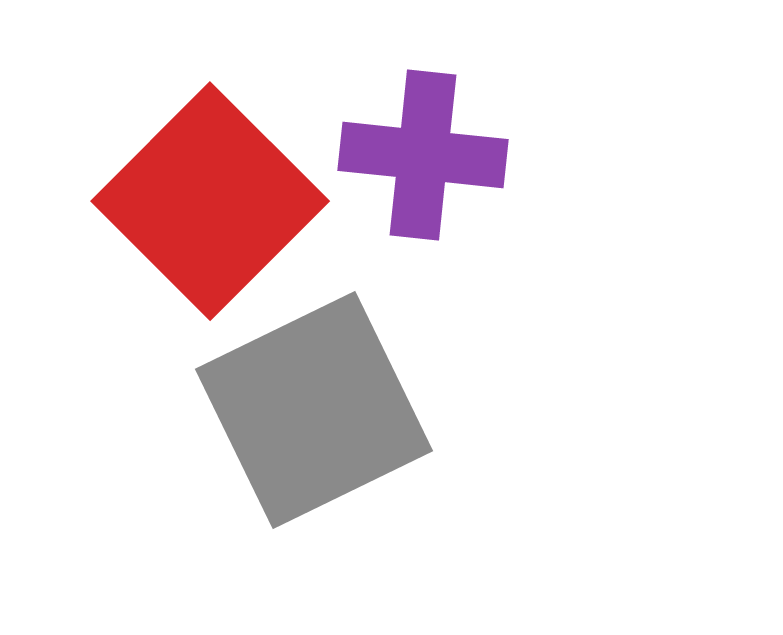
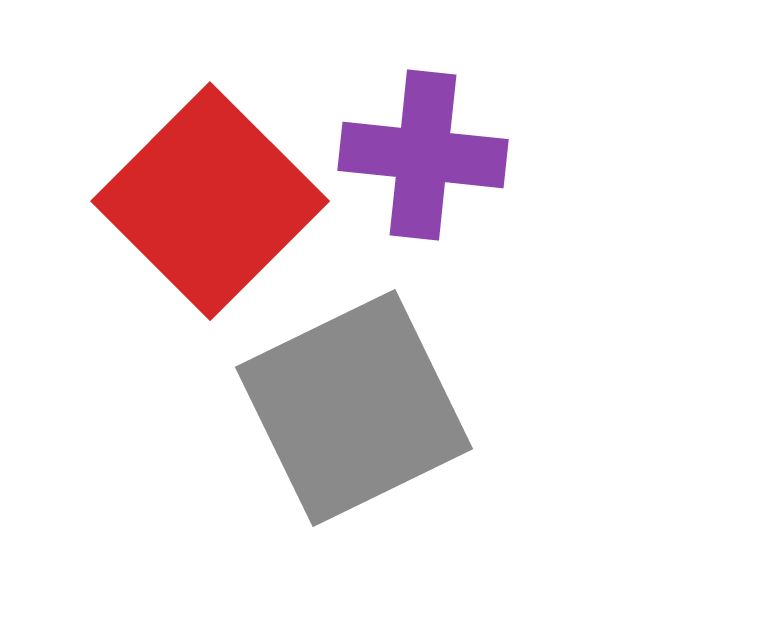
gray square: moved 40 px right, 2 px up
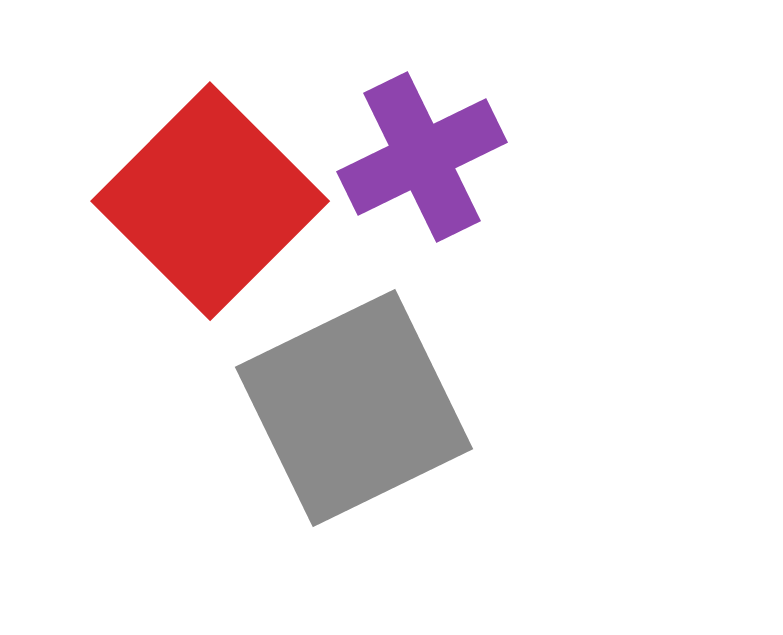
purple cross: moved 1 px left, 2 px down; rotated 32 degrees counterclockwise
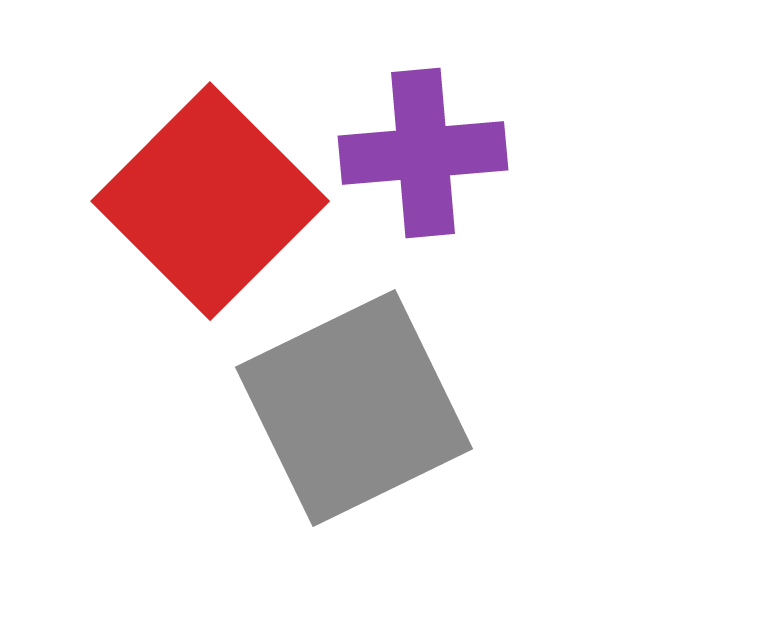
purple cross: moved 1 px right, 4 px up; rotated 21 degrees clockwise
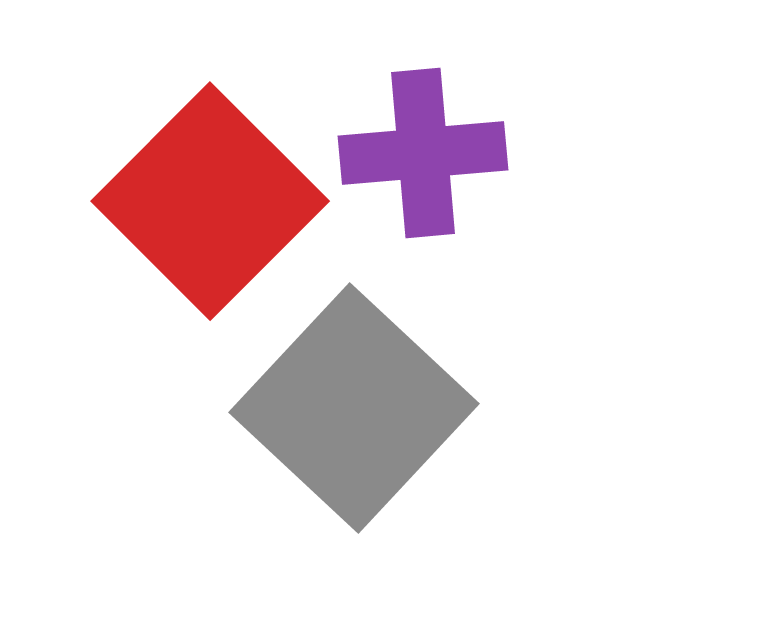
gray square: rotated 21 degrees counterclockwise
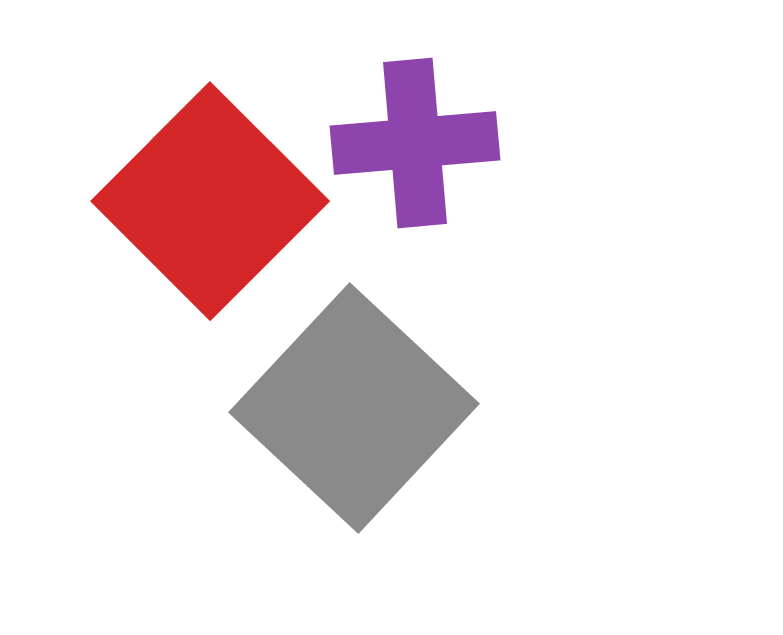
purple cross: moved 8 px left, 10 px up
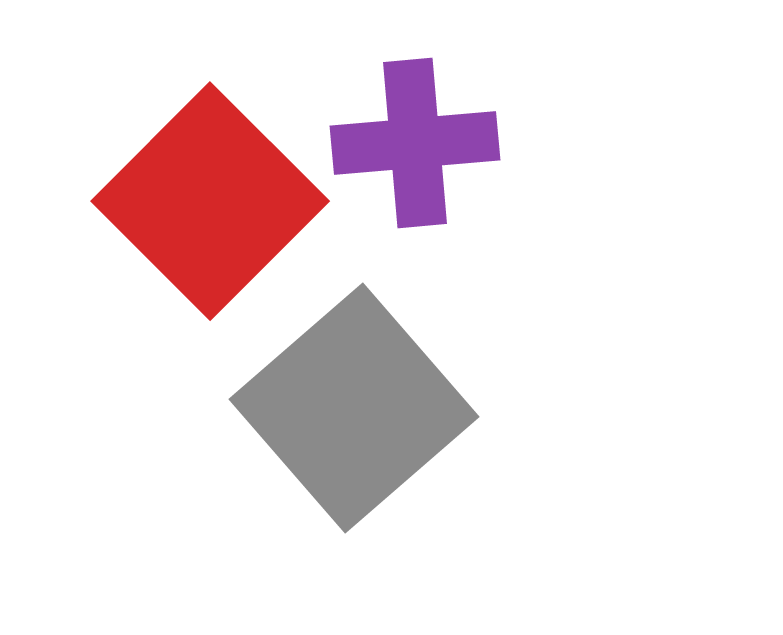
gray square: rotated 6 degrees clockwise
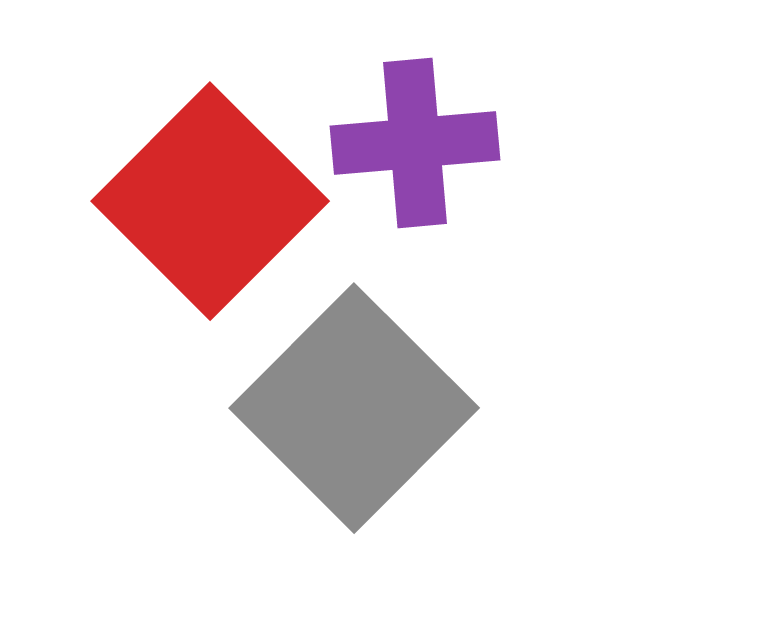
gray square: rotated 4 degrees counterclockwise
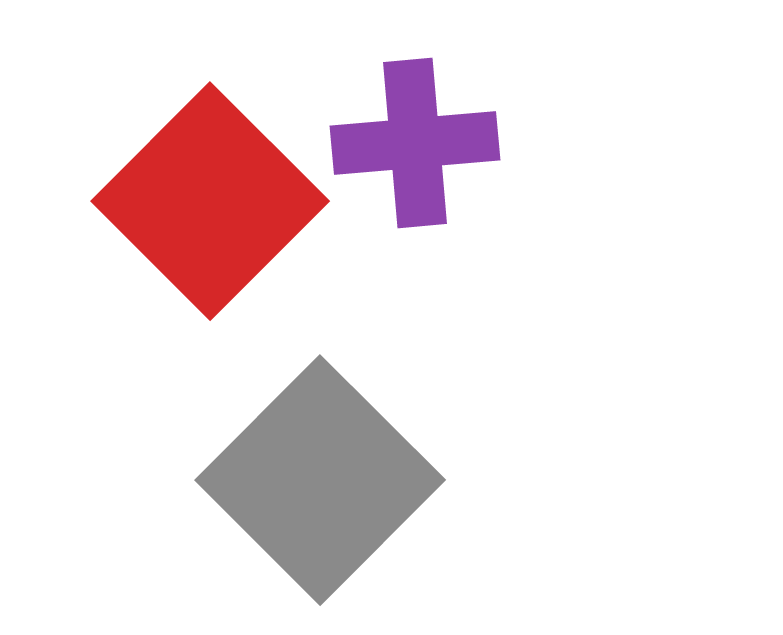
gray square: moved 34 px left, 72 px down
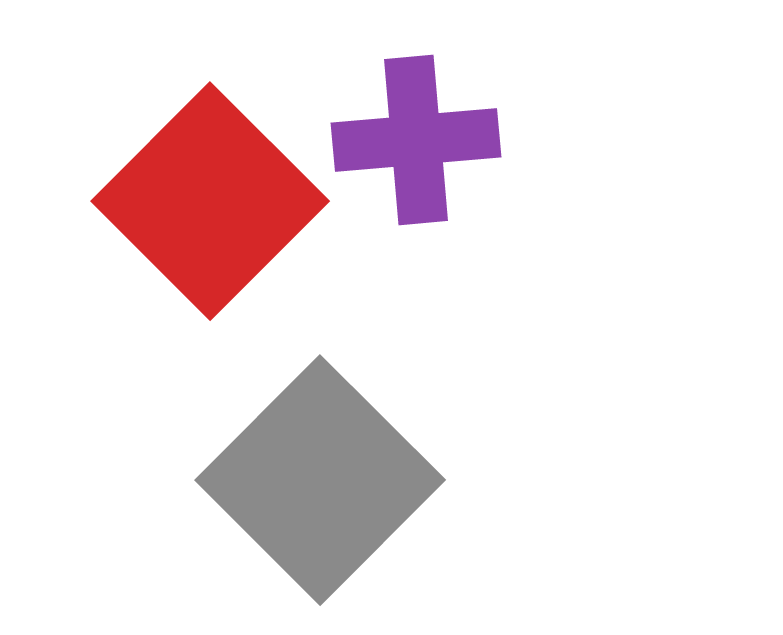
purple cross: moved 1 px right, 3 px up
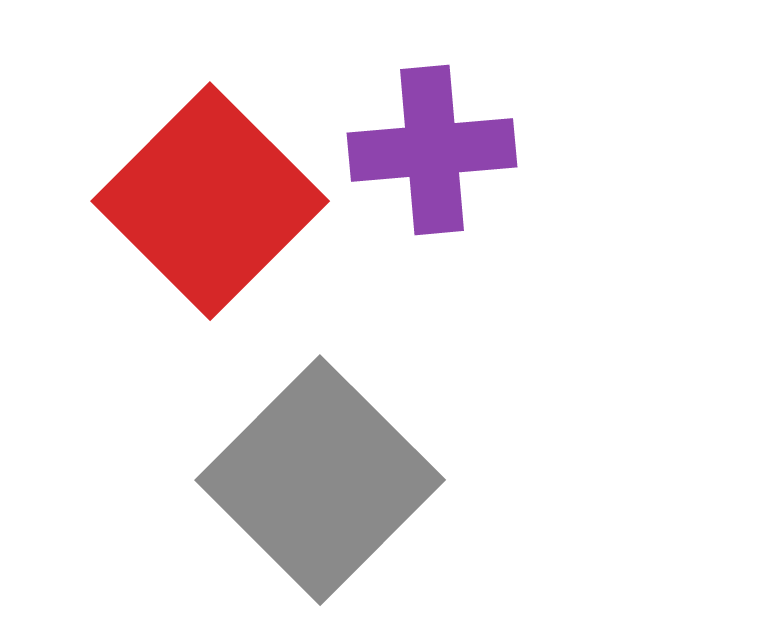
purple cross: moved 16 px right, 10 px down
